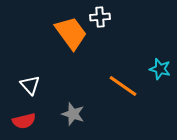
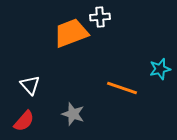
orange trapezoid: rotated 75 degrees counterclockwise
cyan star: rotated 30 degrees counterclockwise
orange line: moved 1 px left, 2 px down; rotated 16 degrees counterclockwise
red semicircle: rotated 35 degrees counterclockwise
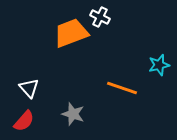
white cross: rotated 30 degrees clockwise
cyan star: moved 1 px left, 4 px up
white triangle: moved 1 px left, 3 px down
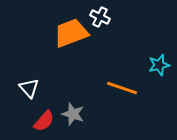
red semicircle: moved 20 px right
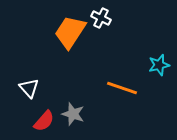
white cross: moved 1 px right, 1 px down
orange trapezoid: moved 1 px left, 1 px up; rotated 36 degrees counterclockwise
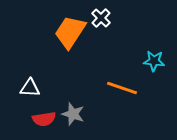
white cross: rotated 18 degrees clockwise
cyan star: moved 5 px left, 4 px up; rotated 20 degrees clockwise
white triangle: moved 1 px right; rotated 45 degrees counterclockwise
red semicircle: moved 2 px up; rotated 40 degrees clockwise
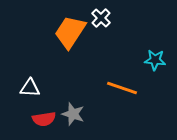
cyan star: moved 1 px right, 1 px up
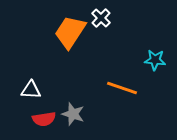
white triangle: moved 1 px right, 2 px down
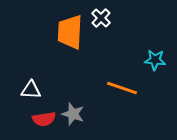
orange trapezoid: rotated 30 degrees counterclockwise
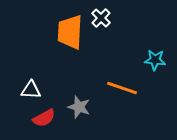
gray star: moved 6 px right, 7 px up
red semicircle: moved 1 px up; rotated 20 degrees counterclockwise
